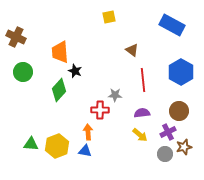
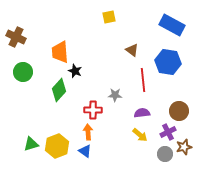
blue hexagon: moved 13 px left, 10 px up; rotated 20 degrees counterclockwise
red cross: moved 7 px left
green triangle: rotated 21 degrees counterclockwise
blue triangle: rotated 24 degrees clockwise
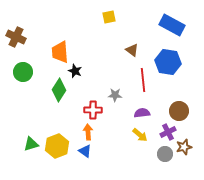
green diamond: rotated 10 degrees counterclockwise
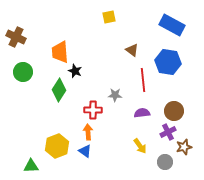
brown circle: moved 5 px left
yellow arrow: moved 11 px down; rotated 14 degrees clockwise
green triangle: moved 22 px down; rotated 14 degrees clockwise
gray circle: moved 8 px down
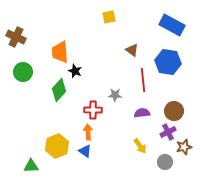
green diamond: rotated 10 degrees clockwise
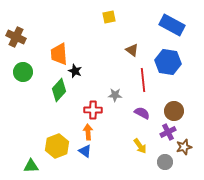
orange trapezoid: moved 1 px left, 2 px down
purple semicircle: rotated 35 degrees clockwise
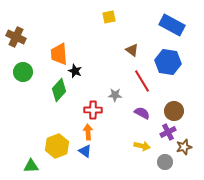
red line: moved 1 px left, 1 px down; rotated 25 degrees counterclockwise
yellow arrow: moved 2 px right; rotated 42 degrees counterclockwise
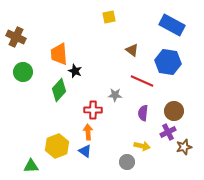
red line: rotated 35 degrees counterclockwise
purple semicircle: moved 1 px right; rotated 112 degrees counterclockwise
gray circle: moved 38 px left
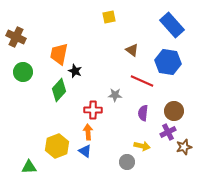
blue rectangle: rotated 20 degrees clockwise
orange trapezoid: rotated 15 degrees clockwise
green triangle: moved 2 px left, 1 px down
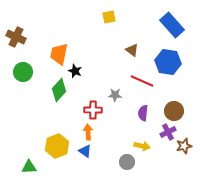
brown star: moved 1 px up
